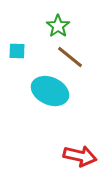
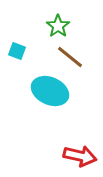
cyan square: rotated 18 degrees clockwise
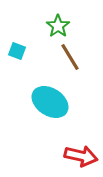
brown line: rotated 20 degrees clockwise
cyan ellipse: moved 11 px down; rotated 9 degrees clockwise
red arrow: moved 1 px right
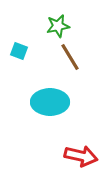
green star: rotated 25 degrees clockwise
cyan square: moved 2 px right
cyan ellipse: rotated 33 degrees counterclockwise
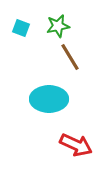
cyan square: moved 2 px right, 23 px up
cyan ellipse: moved 1 px left, 3 px up
red arrow: moved 5 px left, 11 px up; rotated 12 degrees clockwise
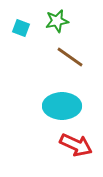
green star: moved 1 px left, 5 px up
brown line: rotated 24 degrees counterclockwise
cyan ellipse: moved 13 px right, 7 px down
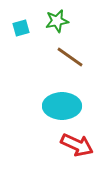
cyan square: rotated 36 degrees counterclockwise
red arrow: moved 1 px right
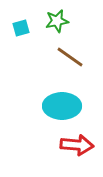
red arrow: rotated 20 degrees counterclockwise
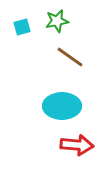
cyan square: moved 1 px right, 1 px up
